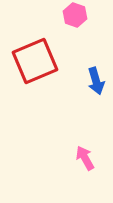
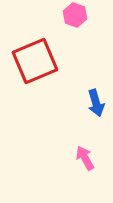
blue arrow: moved 22 px down
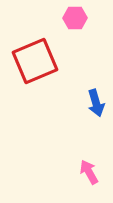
pink hexagon: moved 3 px down; rotated 20 degrees counterclockwise
pink arrow: moved 4 px right, 14 px down
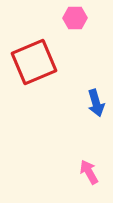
red square: moved 1 px left, 1 px down
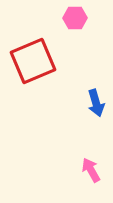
red square: moved 1 px left, 1 px up
pink arrow: moved 2 px right, 2 px up
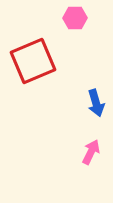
pink arrow: moved 18 px up; rotated 55 degrees clockwise
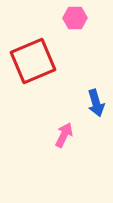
pink arrow: moved 27 px left, 17 px up
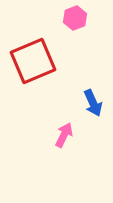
pink hexagon: rotated 20 degrees counterclockwise
blue arrow: moved 3 px left; rotated 8 degrees counterclockwise
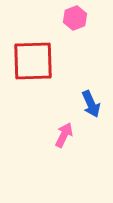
red square: rotated 21 degrees clockwise
blue arrow: moved 2 px left, 1 px down
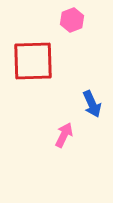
pink hexagon: moved 3 px left, 2 px down
blue arrow: moved 1 px right
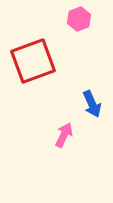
pink hexagon: moved 7 px right, 1 px up
red square: rotated 18 degrees counterclockwise
